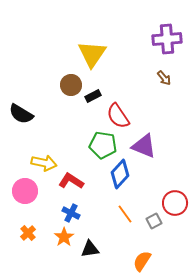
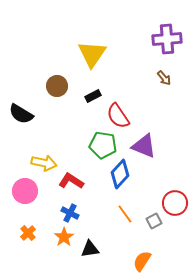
brown circle: moved 14 px left, 1 px down
blue cross: moved 1 px left
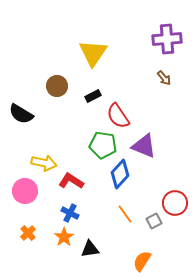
yellow triangle: moved 1 px right, 1 px up
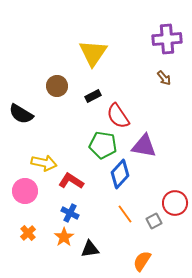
purple triangle: rotated 12 degrees counterclockwise
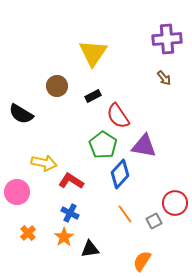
green pentagon: rotated 24 degrees clockwise
pink circle: moved 8 px left, 1 px down
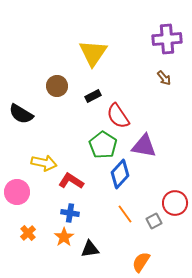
blue cross: rotated 18 degrees counterclockwise
orange semicircle: moved 1 px left, 1 px down
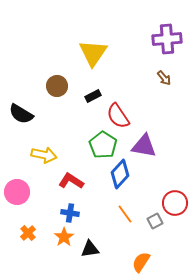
yellow arrow: moved 8 px up
gray square: moved 1 px right
